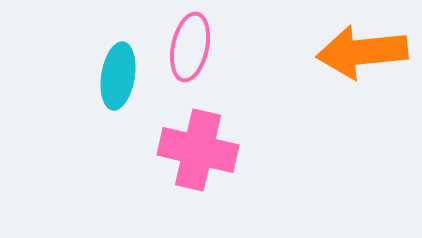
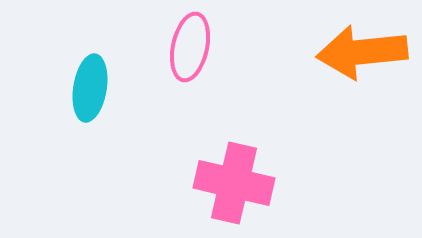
cyan ellipse: moved 28 px left, 12 px down
pink cross: moved 36 px right, 33 px down
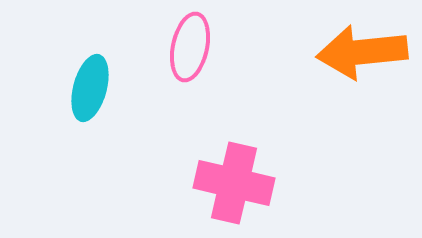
cyan ellipse: rotated 6 degrees clockwise
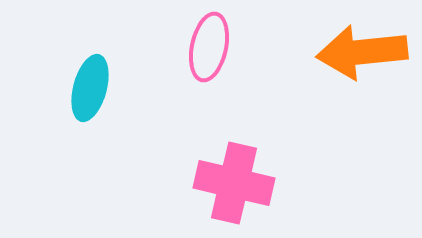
pink ellipse: moved 19 px right
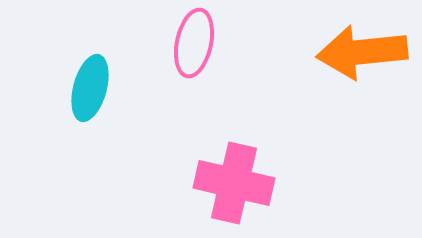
pink ellipse: moved 15 px left, 4 px up
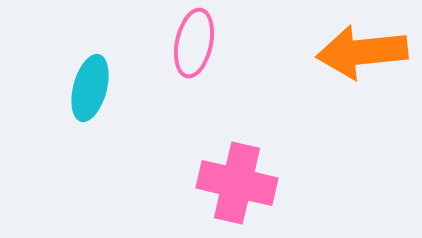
pink cross: moved 3 px right
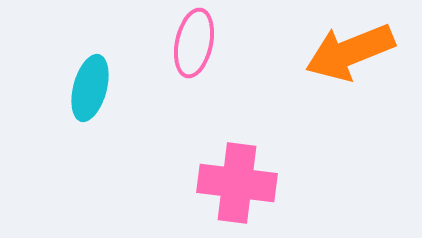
orange arrow: moved 12 px left; rotated 16 degrees counterclockwise
pink cross: rotated 6 degrees counterclockwise
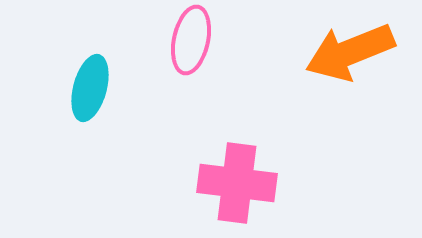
pink ellipse: moved 3 px left, 3 px up
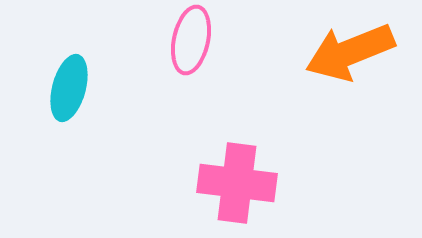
cyan ellipse: moved 21 px left
